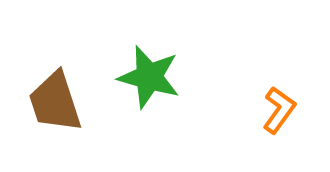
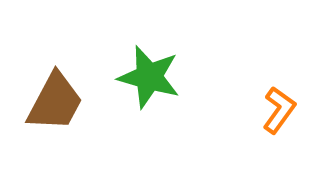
brown trapezoid: rotated 134 degrees counterclockwise
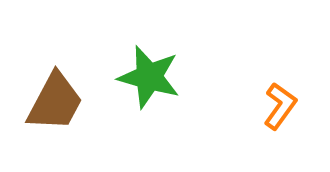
orange L-shape: moved 1 px right, 4 px up
